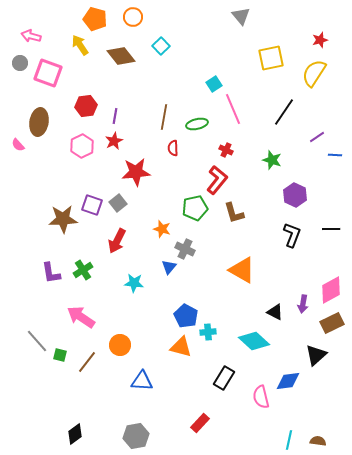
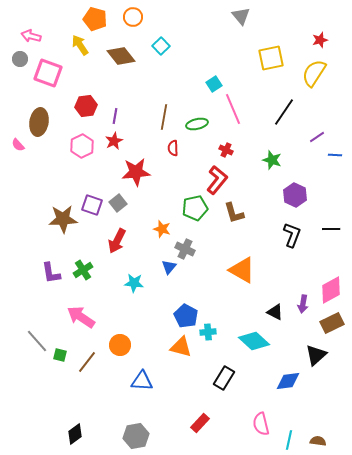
gray circle at (20, 63): moved 4 px up
pink semicircle at (261, 397): moved 27 px down
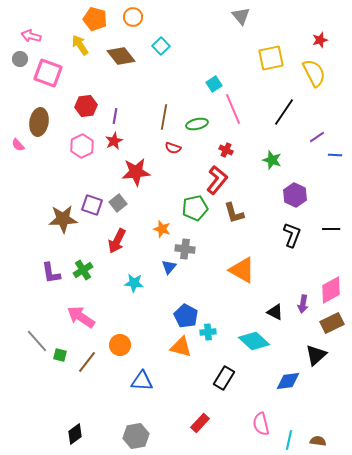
yellow semicircle at (314, 73): rotated 120 degrees clockwise
red semicircle at (173, 148): rotated 70 degrees counterclockwise
gray cross at (185, 249): rotated 18 degrees counterclockwise
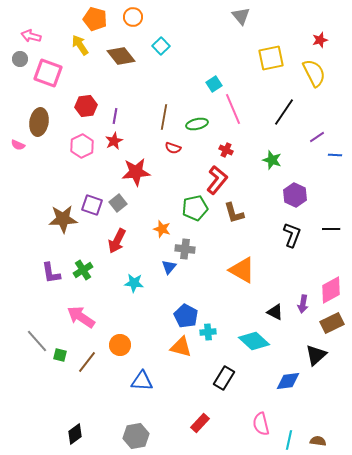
pink semicircle at (18, 145): rotated 24 degrees counterclockwise
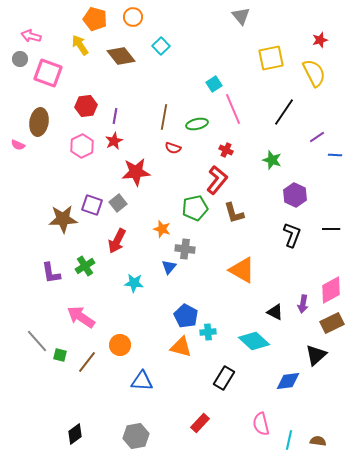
green cross at (83, 270): moved 2 px right, 4 px up
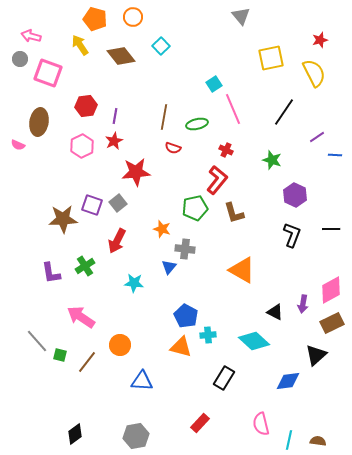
cyan cross at (208, 332): moved 3 px down
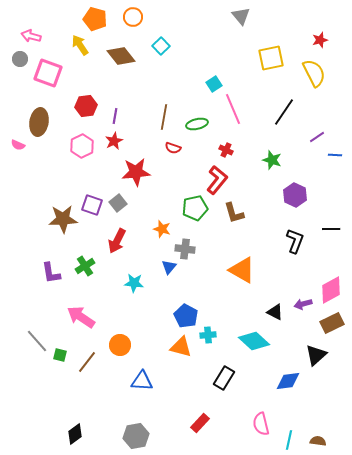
black L-shape at (292, 235): moved 3 px right, 6 px down
purple arrow at (303, 304): rotated 66 degrees clockwise
